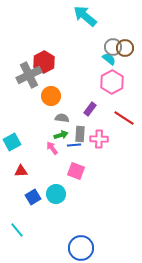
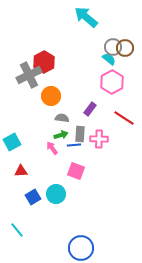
cyan arrow: moved 1 px right, 1 px down
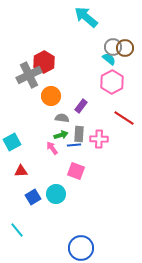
purple rectangle: moved 9 px left, 3 px up
gray rectangle: moved 1 px left
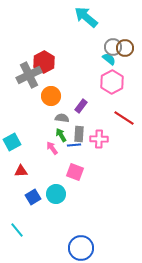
green arrow: rotated 104 degrees counterclockwise
pink square: moved 1 px left, 1 px down
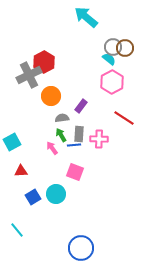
gray semicircle: rotated 16 degrees counterclockwise
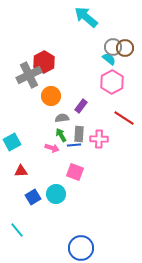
pink arrow: rotated 144 degrees clockwise
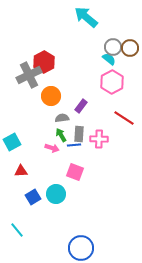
brown circle: moved 5 px right
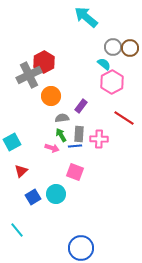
cyan semicircle: moved 5 px left, 5 px down
blue line: moved 1 px right, 1 px down
red triangle: rotated 40 degrees counterclockwise
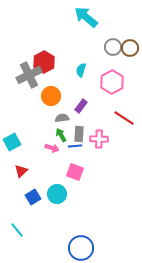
cyan semicircle: moved 23 px left, 6 px down; rotated 112 degrees counterclockwise
cyan circle: moved 1 px right
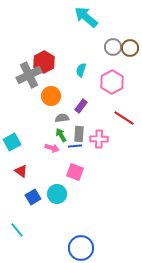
red triangle: rotated 40 degrees counterclockwise
